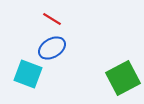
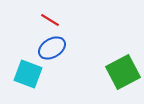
red line: moved 2 px left, 1 px down
green square: moved 6 px up
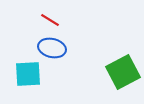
blue ellipse: rotated 44 degrees clockwise
cyan square: rotated 24 degrees counterclockwise
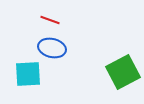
red line: rotated 12 degrees counterclockwise
